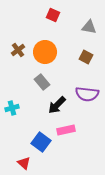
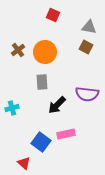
brown square: moved 10 px up
gray rectangle: rotated 35 degrees clockwise
pink rectangle: moved 4 px down
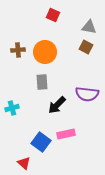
brown cross: rotated 32 degrees clockwise
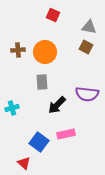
blue square: moved 2 px left
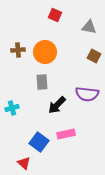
red square: moved 2 px right
brown square: moved 8 px right, 9 px down
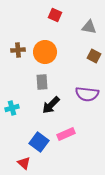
black arrow: moved 6 px left
pink rectangle: rotated 12 degrees counterclockwise
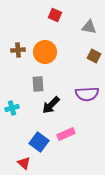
gray rectangle: moved 4 px left, 2 px down
purple semicircle: rotated 10 degrees counterclockwise
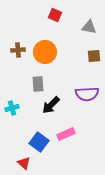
brown square: rotated 32 degrees counterclockwise
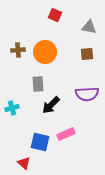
brown square: moved 7 px left, 2 px up
blue square: moved 1 px right; rotated 24 degrees counterclockwise
